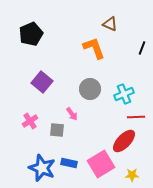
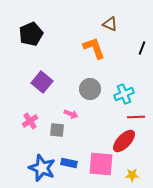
pink arrow: moved 1 px left; rotated 32 degrees counterclockwise
pink square: rotated 36 degrees clockwise
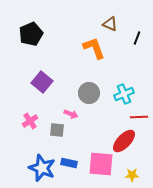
black line: moved 5 px left, 10 px up
gray circle: moved 1 px left, 4 px down
red line: moved 3 px right
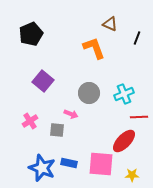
purple square: moved 1 px right, 1 px up
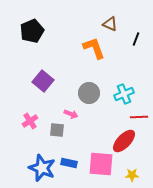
black pentagon: moved 1 px right, 3 px up
black line: moved 1 px left, 1 px down
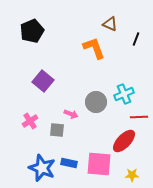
gray circle: moved 7 px right, 9 px down
pink square: moved 2 px left
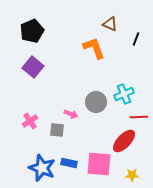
purple square: moved 10 px left, 14 px up
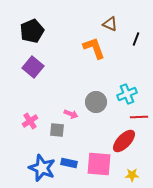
cyan cross: moved 3 px right
